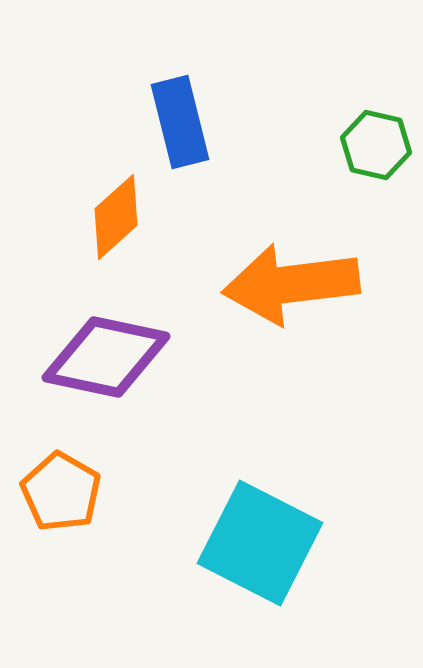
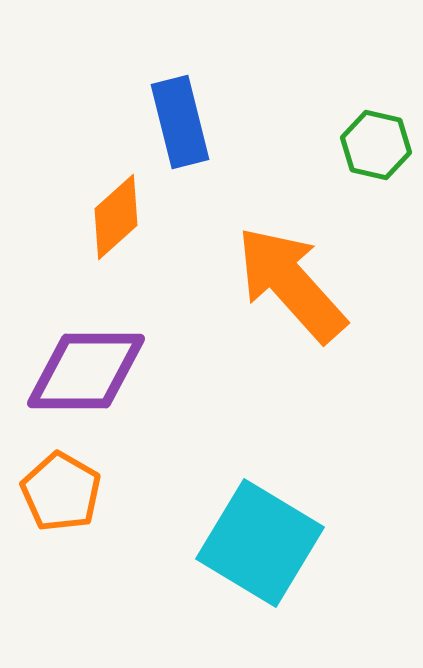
orange arrow: rotated 55 degrees clockwise
purple diamond: moved 20 px left, 14 px down; rotated 12 degrees counterclockwise
cyan square: rotated 4 degrees clockwise
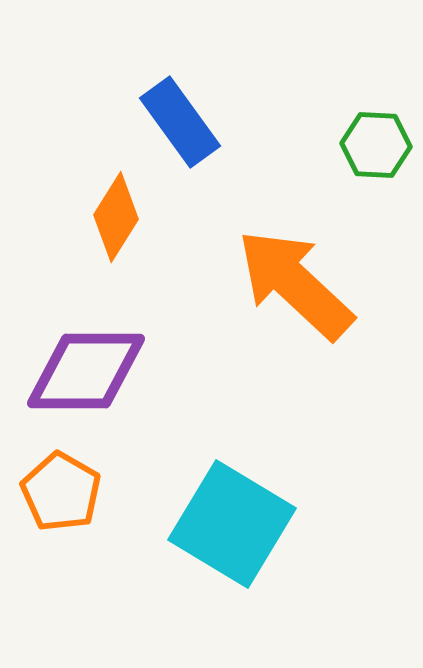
blue rectangle: rotated 22 degrees counterclockwise
green hexagon: rotated 10 degrees counterclockwise
orange diamond: rotated 16 degrees counterclockwise
orange arrow: moved 4 px right; rotated 5 degrees counterclockwise
cyan square: moved 28 px left, 19 px up
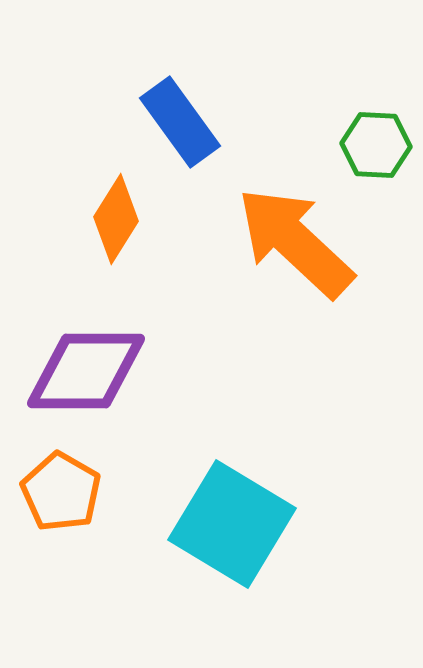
orange diamond: moved 2 px down
orange arrow: moved 42 px up
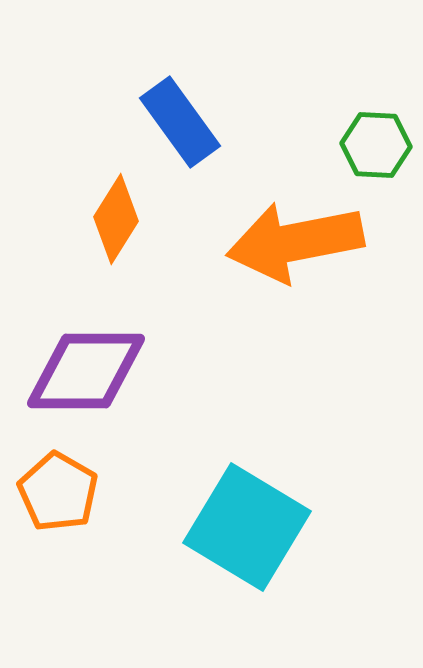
orange arrow: rotated 54 degrees counterclockwise
orange pentagon: moved 3 px left
cyan square: moved 15 px right, 3 px down
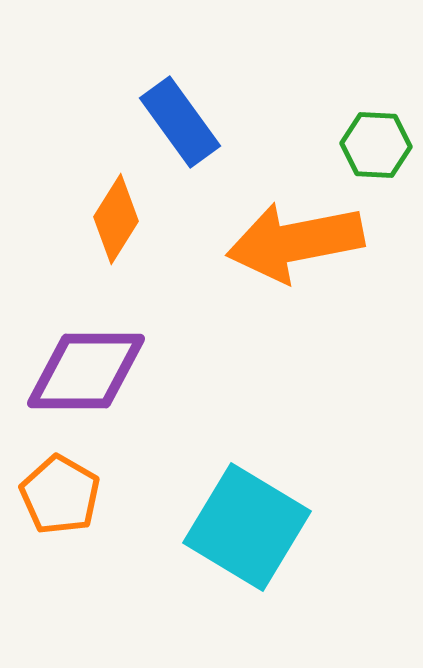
orange pentagon: moved 2 px right, 3 px down
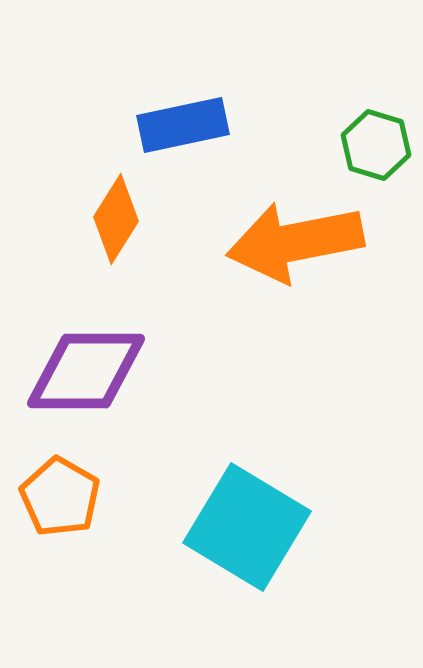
blue rectangle: moved 3 px right, 3 px down; rotated 66 degrees counterclockwise
green hexagon: rotated 14 degrees clockwise
orange pentagon: moved 2 px down
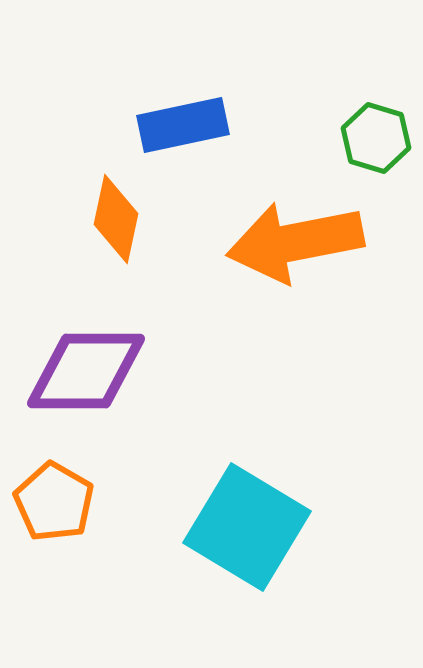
green hexagon: moved 7 px up
orange diamond: rotated 20 degrees counterclockwise
orange pentagon: moved 6 px left, 5 px down
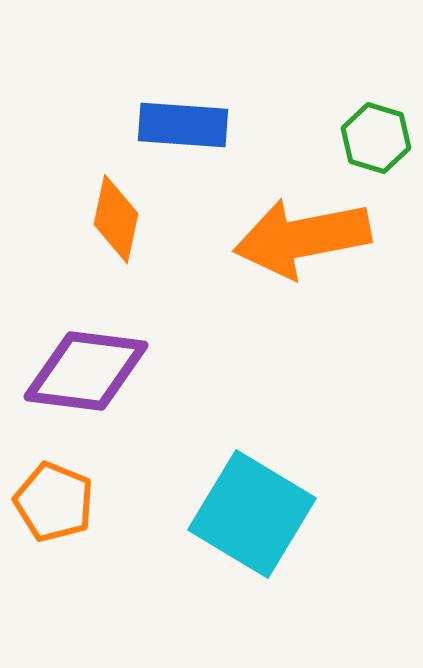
blue rectangle: rotated 16 degrees clockwise
orange arrow: moved 7 px right, 4 px up
purple diamond: rotated 7 degrees clockwise
orange pentagon: rotated 8 degrees counterclockwise
cyan square: moved 5 px right, 13 px up
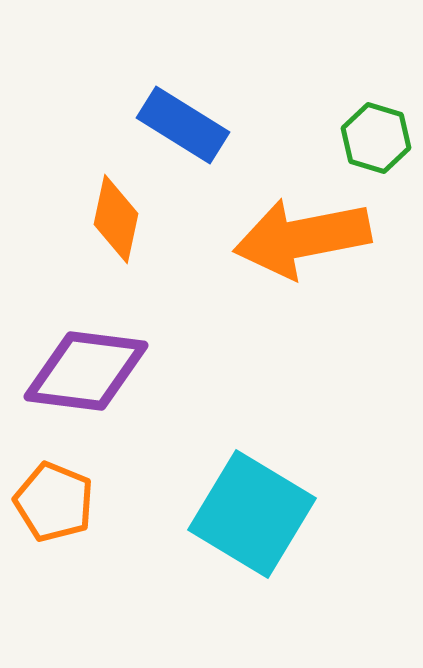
blue rectangle: rotated 28 degrees clockwise
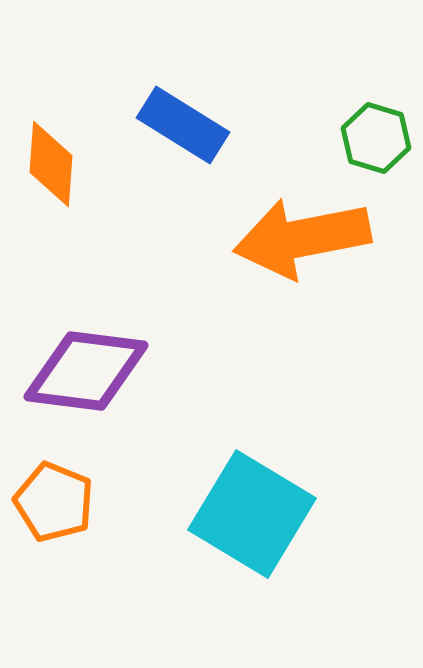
orange diamond: moved 65 px left, 55 px up; rotated 8 degrees counterclockwise
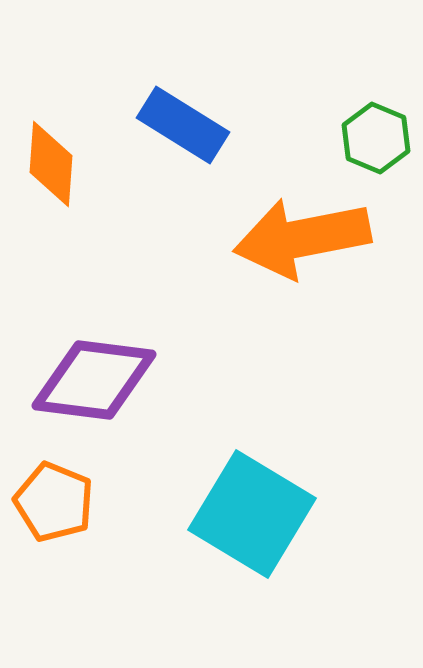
green hexagon: rotated 6 degrees clockwise
purple diamond: moved 8 px right, 9 px down
